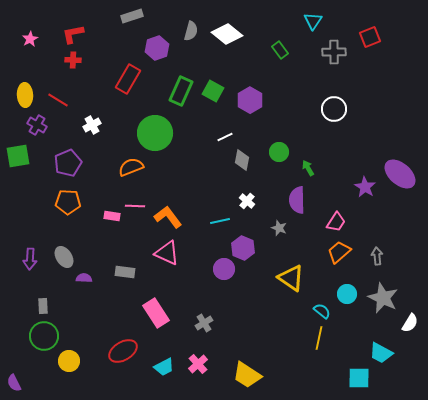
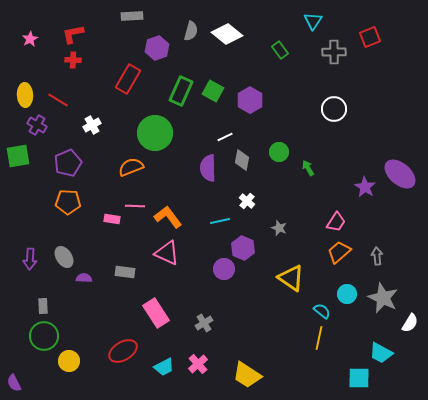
gray rectangle at (132, 16): rotated 15 degrees clockwise
purple semicircle at (297, 200): moved 89 px left, 32 px up
pink rectangle at (112, 216): moved 3 px down
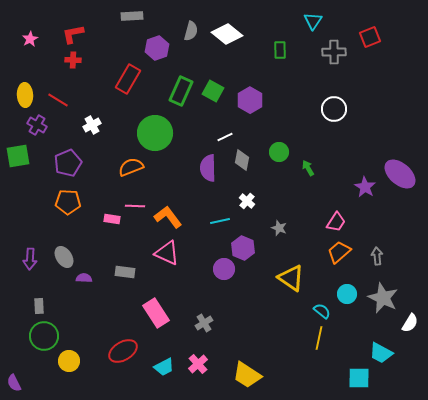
green rectangle at (280, 50): rotated 36 degrees clockwise
gray rectangle at (43, 306): moved 4 px left
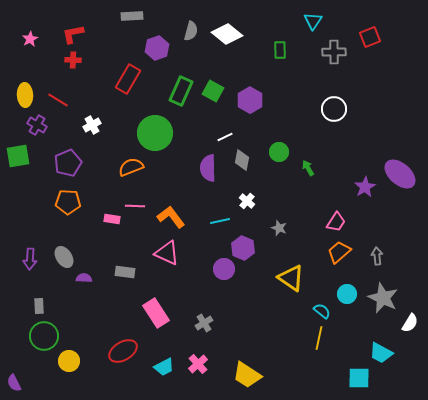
purple star at (365, 187): rotated 10 degrees clockwise
orange L-shape at (168, 217): moved 3 px right
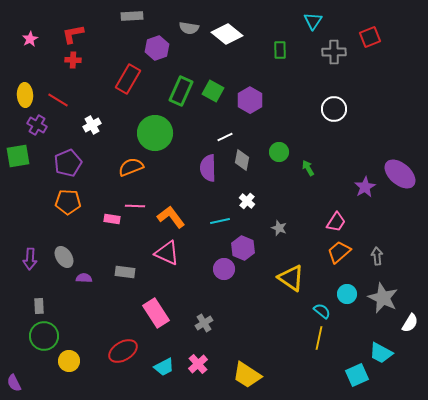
gray semicircle at (191, 31): moved 2 px left, 3 px up; rotated 84 degrees clockwise
cyan square at (359, 378): moved 2 px left, 3 px up; rotated 25 degrees counterclockwise
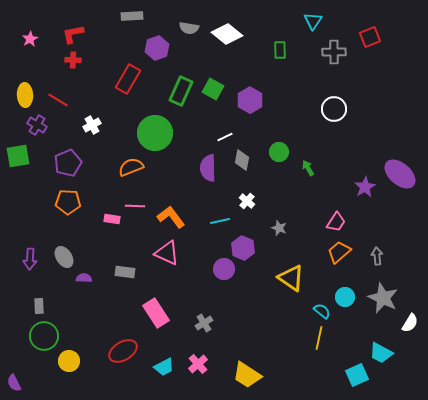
green square at (213, 91): moved 2 px up
cyan circle at (347, 294): moved 2 px left, 3 px down
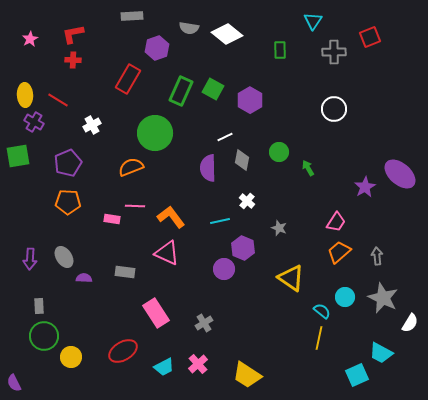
purple cross at (37, 125): moved 3 px left, 3 px up
yellow circle at (69, 361): moved 2 px right, 4 px up
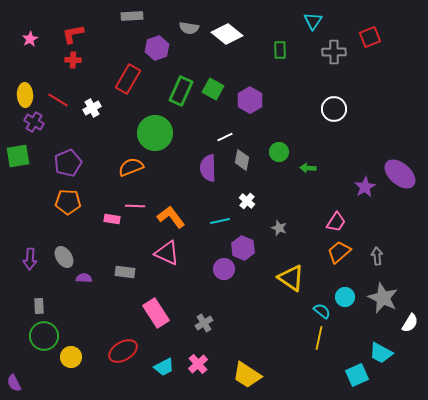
white cross at (92, 125): moved 17 px up
green arrow at (308, 168): rotated 56 degrees counterclockwise
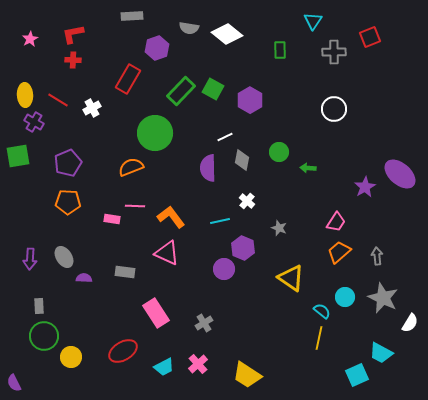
green rectangle at (181, 91): rotated 20 degrees clockwise
